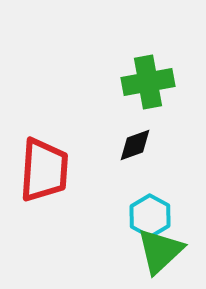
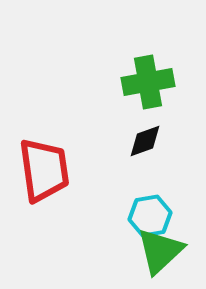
black diamond: moved 10 px right, 4 px up
red trapezoid: rotated 12 degrees counterclockwise
cyan hexagon: rotated 21 degrees clockwise
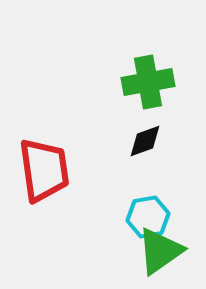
cyan hexagon: moved 2 px left, 1 px down
green triangle: rotated 8 degrees clockwise
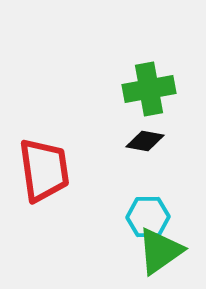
green cross: moved 1 px right, 7 px down
black diamond: rotated 30 degrees clockwise
cyan hexagon: rotated 9 degrees clockwise
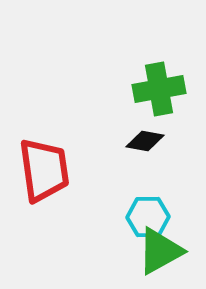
green cross: moved 10 px right
green triangle: rotated 6 degrees clockwise
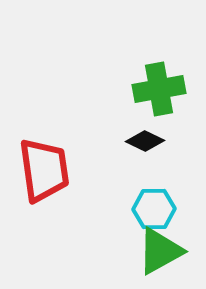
black diamond: rotated 15 degrees clockwise
cyan hexagon: moved 6 px right, 8 px up
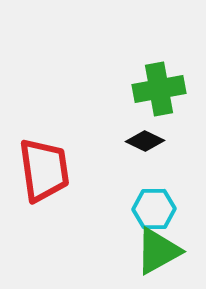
green triangle: moved 2 px left
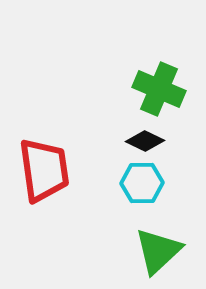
green cross: rotated 33 degrees clockwise
cyan hexagon: moved 12 px left, 26 px up
green triangle: rotated 14 degrees counterclockwise
